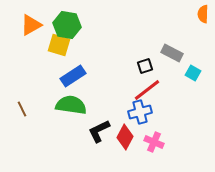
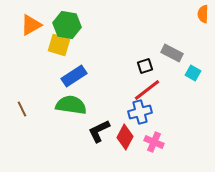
blue rectangle: moved 1 px right
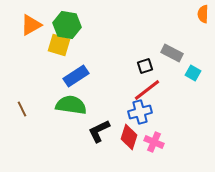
blue rectangle: moved 2 px right
red diamond: moved 4 px right; rotated 10 degrees counterclockwise
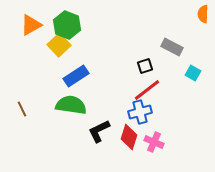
green hexagon: rotated 12 degrees clockwise
yellow square: rotated 30 degrees clockwise
gray rectangle: moved 6 px up
